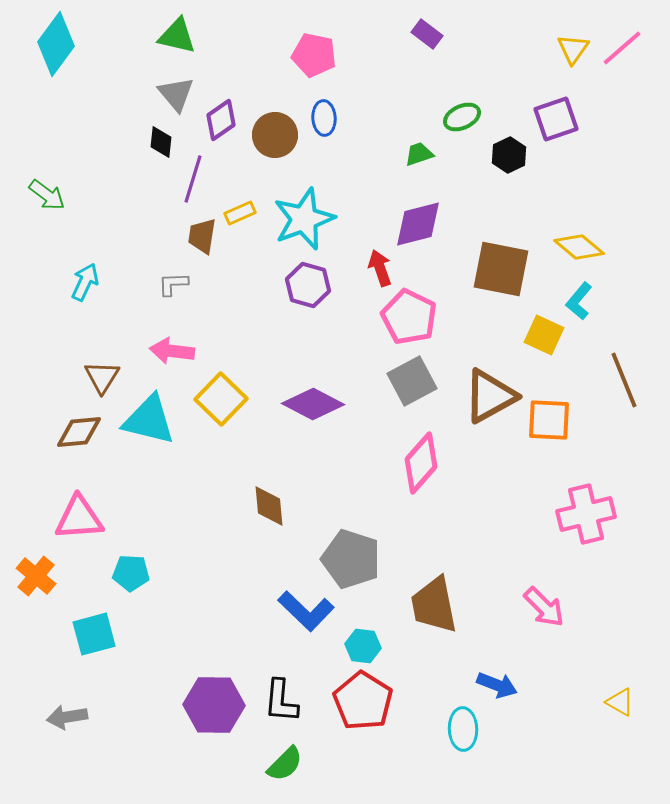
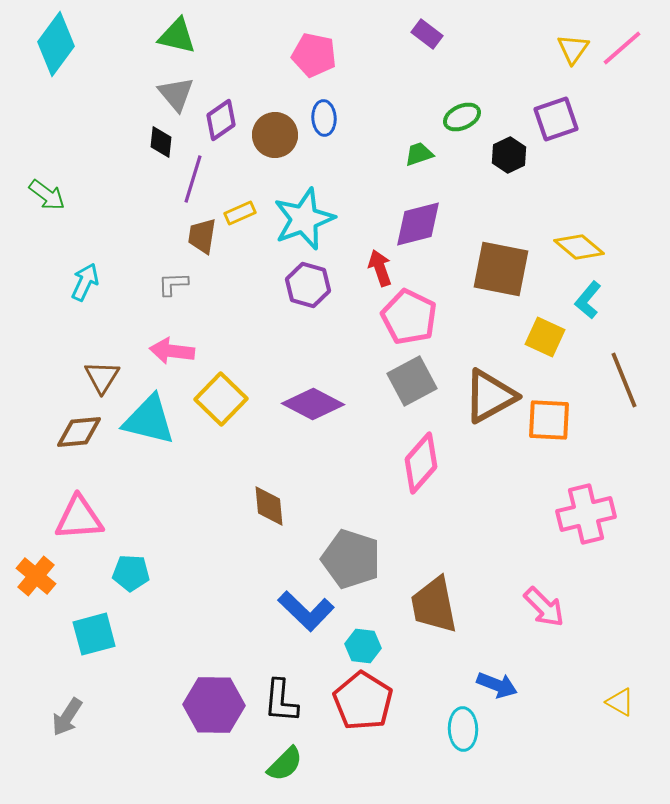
cyan L-shape at (579, 301): moved 9 px right, 1 px up
yellow square at (544, 335): moved 1 px right, 2 px down
gray arrow at (67, 717): rotated 48 degrees counterclockwise
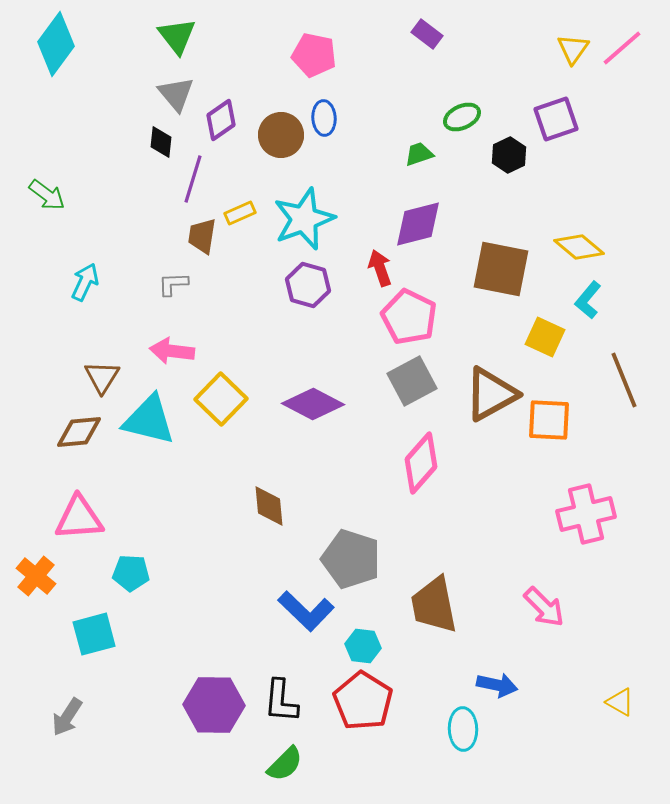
green triangle at (177, 36): rotated 39 degrees clockwise
brown circle at (275, 135): moved 6 px right
brown triangle at (490, 396): moved 1 px right, 2 px up
blue arrow at (497, 685): rotated 9 degrees counterclockwise
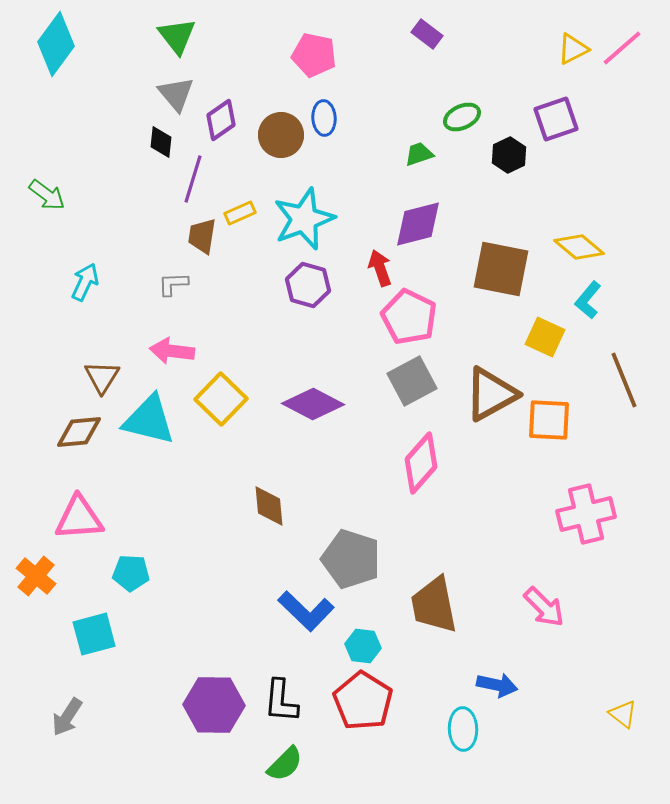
yellow triangle at (573, 49): rotated 28 degrees clockwise
yellow triangle at (620, 702): moved 3 px right, 12 px down; rotated 8 degrees clockwise
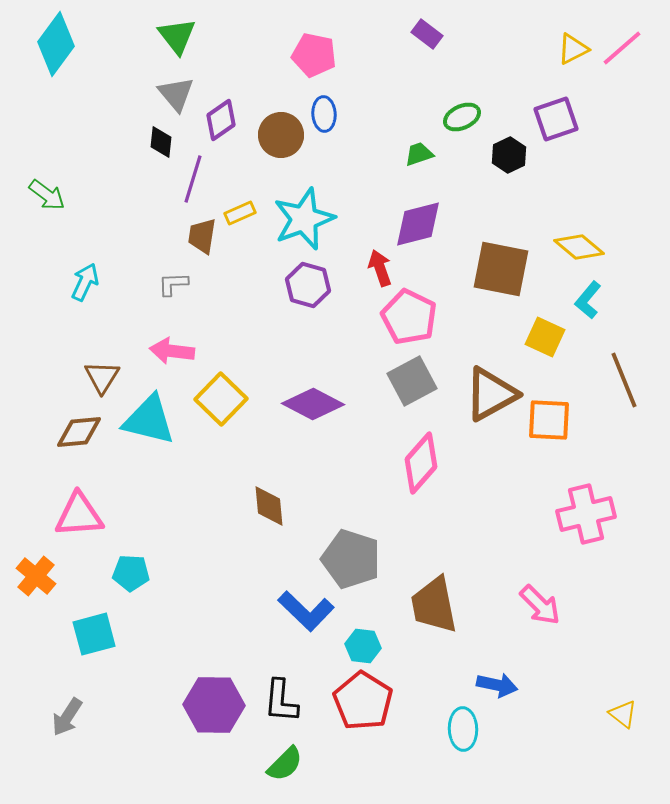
blue ellipse at (324, 118): moved 4 px up
pink triangle at (79, 518): moved 3 px up
pink arrow at (544, 607): moved 4 px left, 2 px up
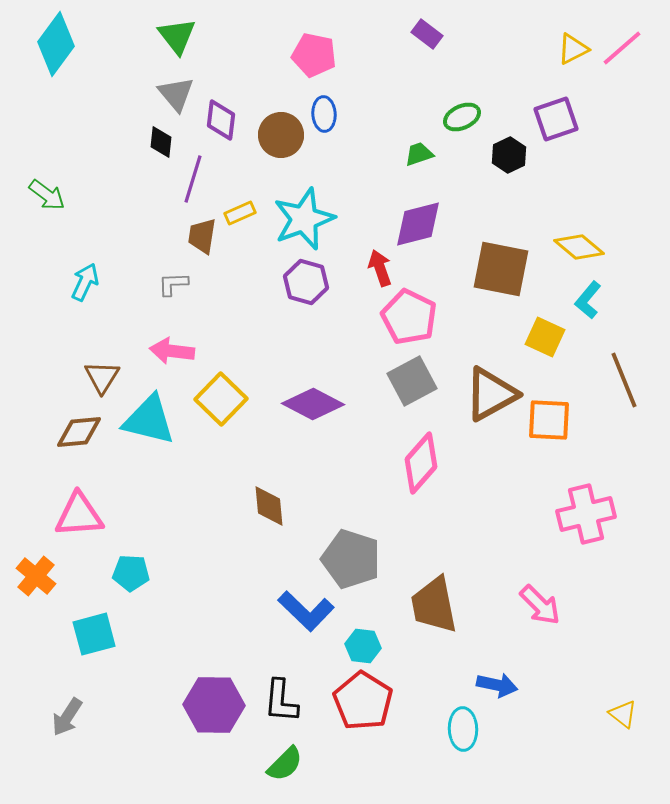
purple diamond at (221, 120): rotated 48 degrees counterclockwise
purple hexagon at (308, 285): moved 2 px left, 3 px up
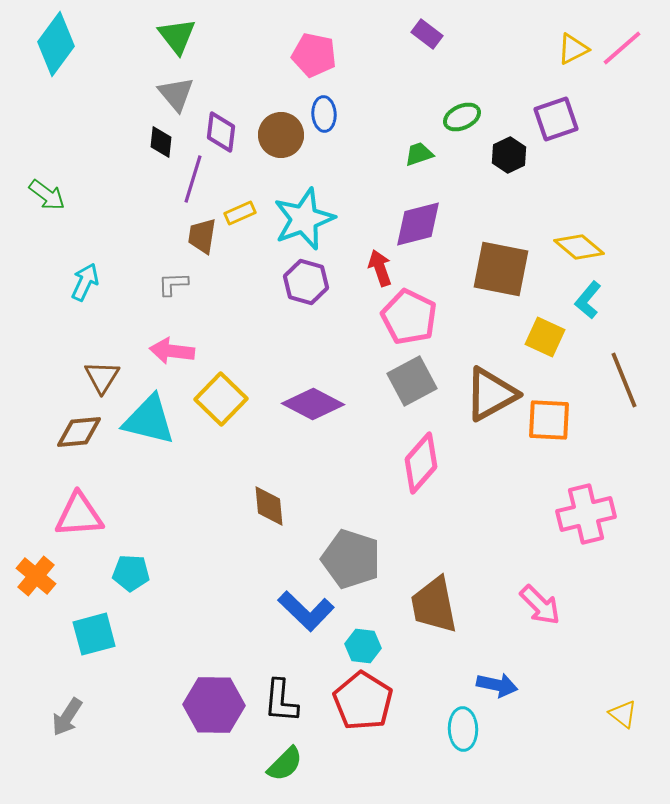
purple diamond at (221, 120): moved 12 px down
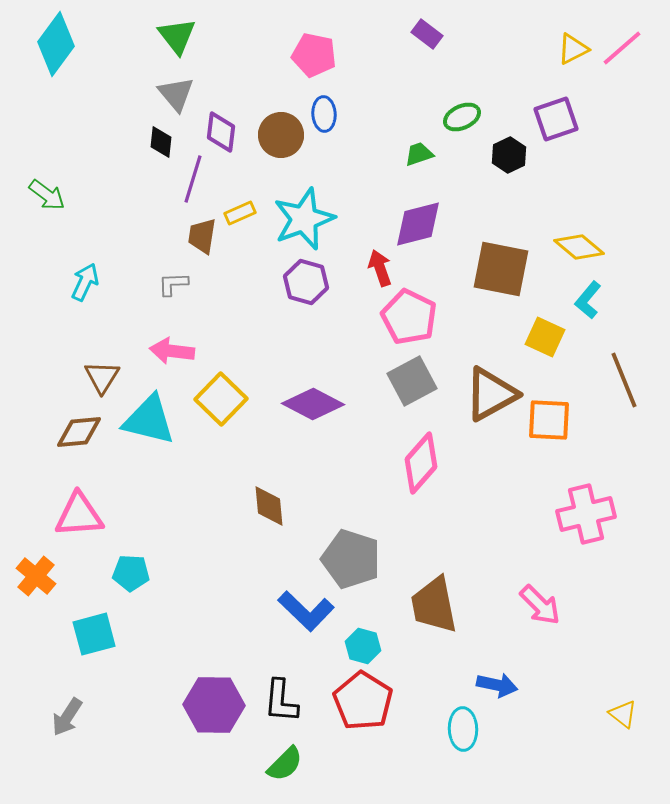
cyan hexagon at (363, 646): rotated 8 degrees clockwise
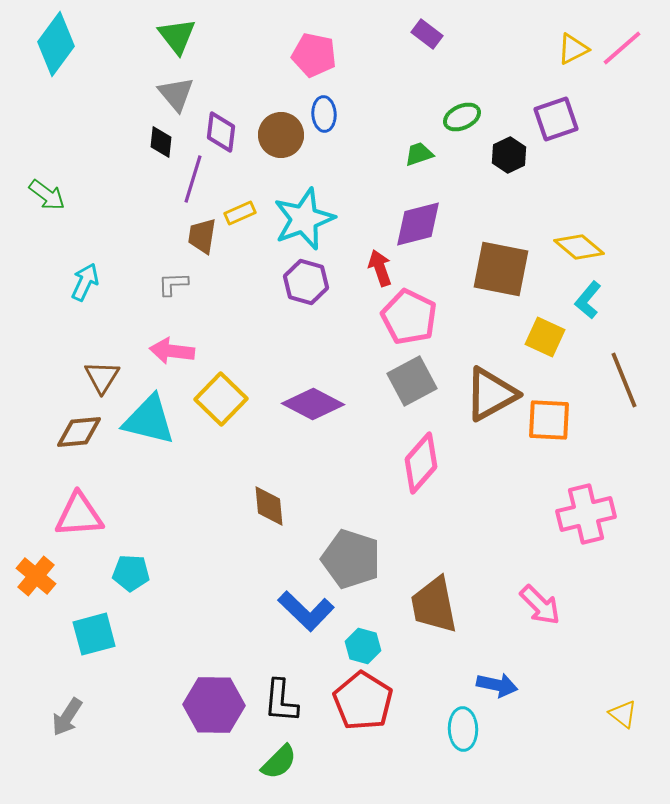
green semicircle at (285, 764): moved 6 px left, 2 px up
